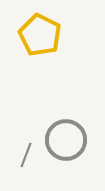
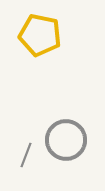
yellow pentagon: rotated 15 degrees counterclockwise
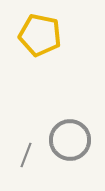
gray circle: moved 4 px right
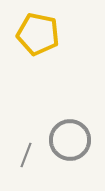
yellow pentagon: moved 2 px left, 1 px up
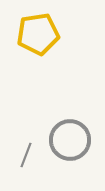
yellow pentagon: rotated 21 degrees counterclockwise
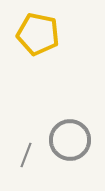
yellow pentagon: rotated 21 degrees clockwise
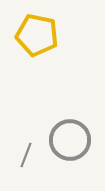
yellow pentagon: moved 1 px left, 1 px down
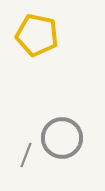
gray circle: moved 8 px left, 2 px up
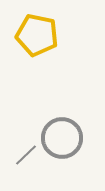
gray line: rotated 25 degrees clockwise
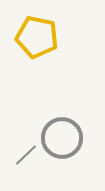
yellow pentagon: moved 2 px down
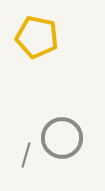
gray line: rotated 30 degrees counterclockwise
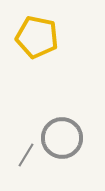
gray line: rotated 15 degrees clockwise
